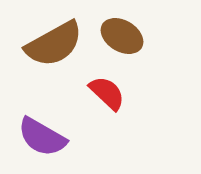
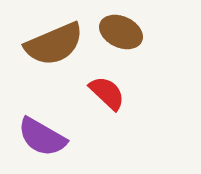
brown ellipse: moved 1 px left, 4 px up; rotated 6 degrees counterclockwise
brown semicircle: rotated 6 degrees clockwise
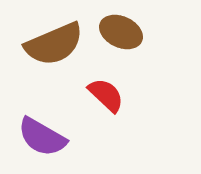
red semicircle: moved 1 px left, 2 px down
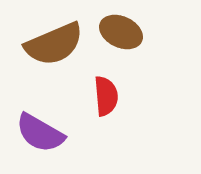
red semicircle: moved 1 px down; rotated 42 degrees clockwise
purple semicircle: moved 2 px left, 4 px up
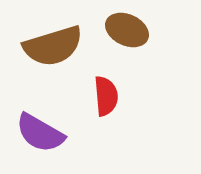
brown ellipse: moved 6 px right, 2 px up
brown semicircle: moved 1 px left, 2 px down; rotated 6 degrees clockwise
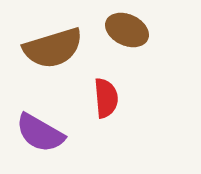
brown semicircle: moved 2 px down
red semicircle: moved 2 px down
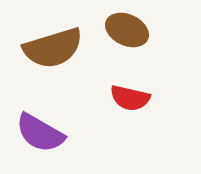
red semicircle: moved 24 px right; rotated 108 degrees clockwise
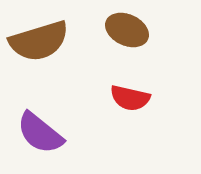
brown semicircle: moved 14 px left, 7 px up
purple semicircle: rotated 9 degrees clockwise
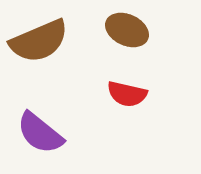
brown semicircle: rotated 6 degrees counterclockwise
red semicircle: moved 3 px left, 4 px up
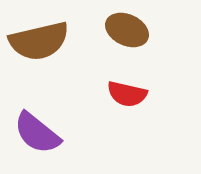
brown semicircle: rotated 10 degrees clockwise
purple semicircle: moved 3 px left
